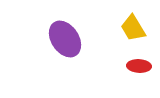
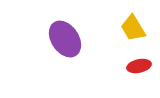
red ellipse: rotated 15 degrees counterclockwise
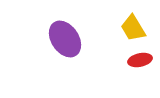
red ellipse: moved 1 px right, 6 px up
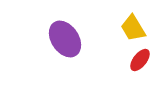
red ellipse: rotated 40 degrees counterclockwise
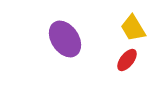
red ellipse: moved 13 px left
